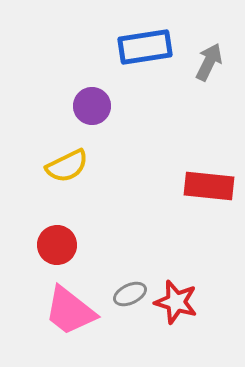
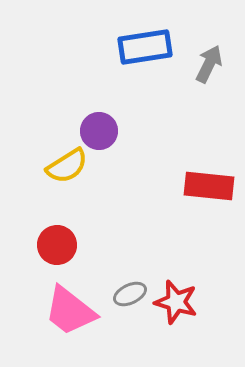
gray arrow: moved 2 px down
purple circle: moved 7 px right, 25 px down
yellow semicircle: rotated 6 degrees counterclockwise
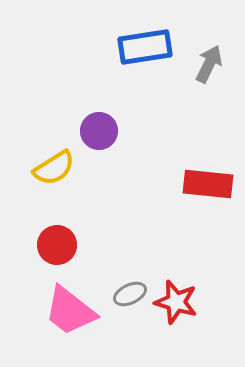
yellow semicircle: moved 13 px left, 2 px down
red rectangle: moved 1 px left, 2 px up
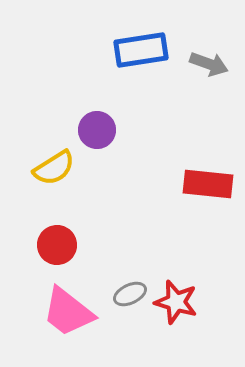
blue rectangle: moved 4 px left, 3 px down
gray arrow: rotated 84 degrees clockwise
purple circle: moved 2 px left, 1 px up
pink trapezoid: moved 2 px left, 1 px down
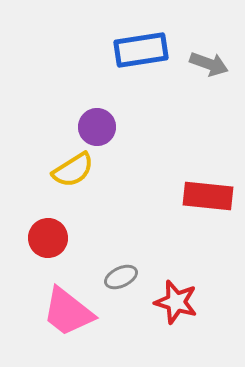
purple circle: moved 3 px up
yellow semicircle: moved 19 px right, 2 px down
red rectangle: moved 12 px down
red circle: moved 9 px left, 7 px up
gray ellipse: moved 9 px left, 17 px up
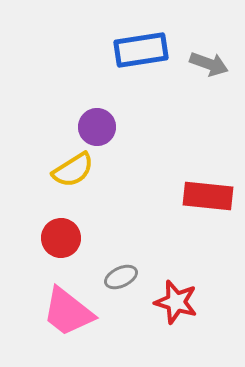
red circle: moved 13 px right
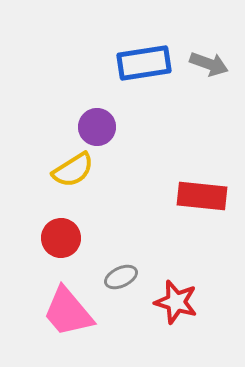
blue rectangle: moved 3 px right, 13 px down
red rectangle: moved 6 px left
pink trapezoid: rotated 12 degrees clockwise
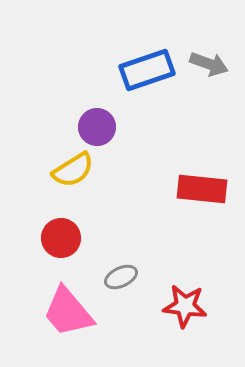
blue rectangle: moved 3 px right, 7 px down; rotated 10 degrees counterclockwise
red rectangle: moved 7 px up
red star: moved 9 px right, 4 px down; rotated 9 degrees counterclockwise
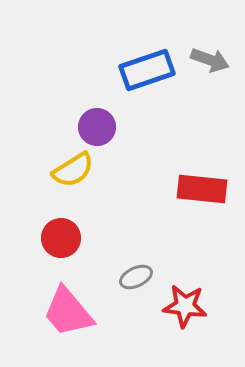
gray arrow: moved 1 px right, 4 px up
gray ellipse: moved 15 px right
